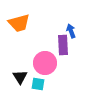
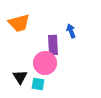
purple rectangle: moved 10 px left
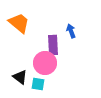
orange trapezoid: rotated 125 degrees counterclockwise
black triangle: rotated 21 degrees counterclockwise
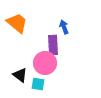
orange trapezoid: moved 2 px left
blue arrow: moved 7 px left, 4 px up
black triangle: moved 2 px up
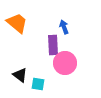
pink circle: moved 20 px right
